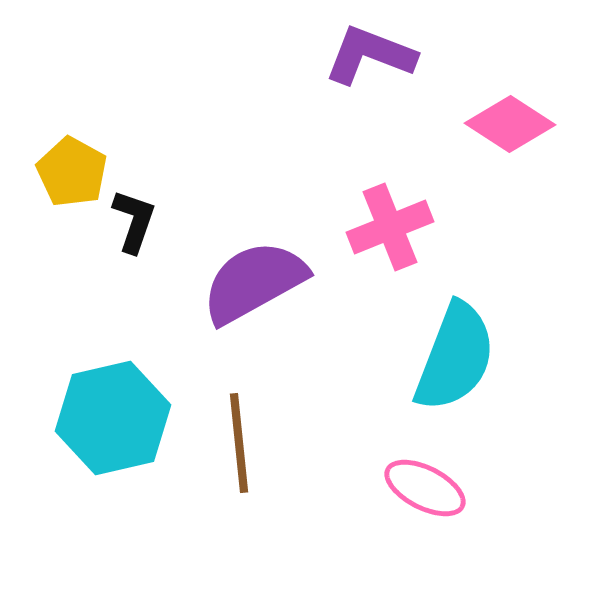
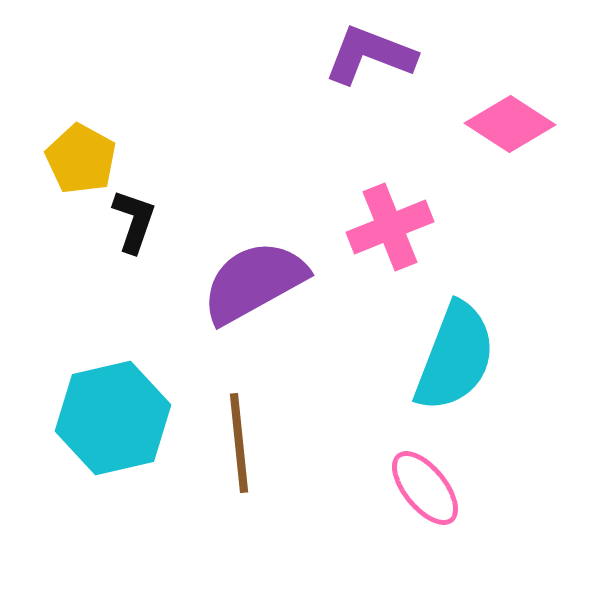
yellow pentagon: moved 9 px right, 13 px up
pink ellipse: rotated 24 degrees clockwise
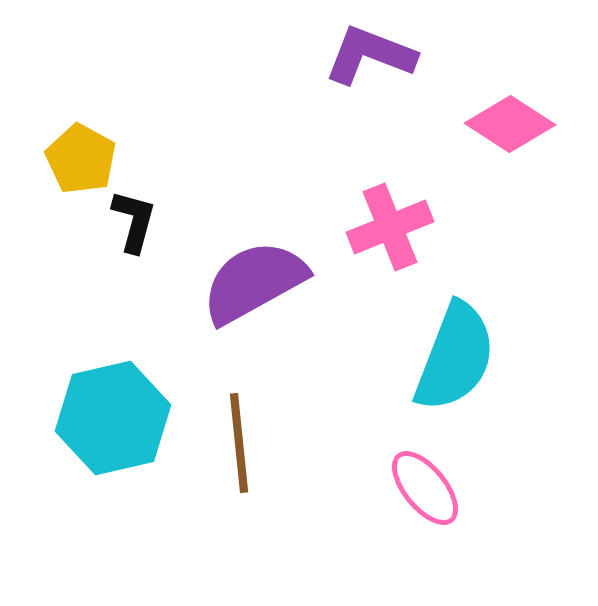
black L-shape: rotated 4 degrees counterclockwise
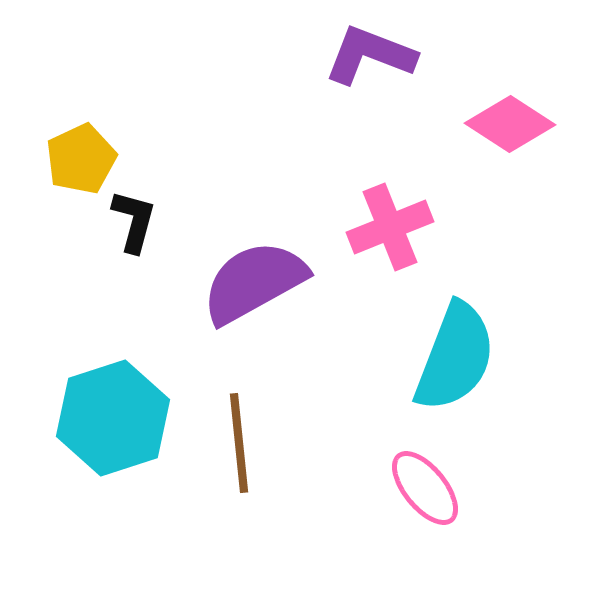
yellow pentagon: rotated 18 degrees clockwise
cyan hexagon: rotated 5 degrees counterclockwise
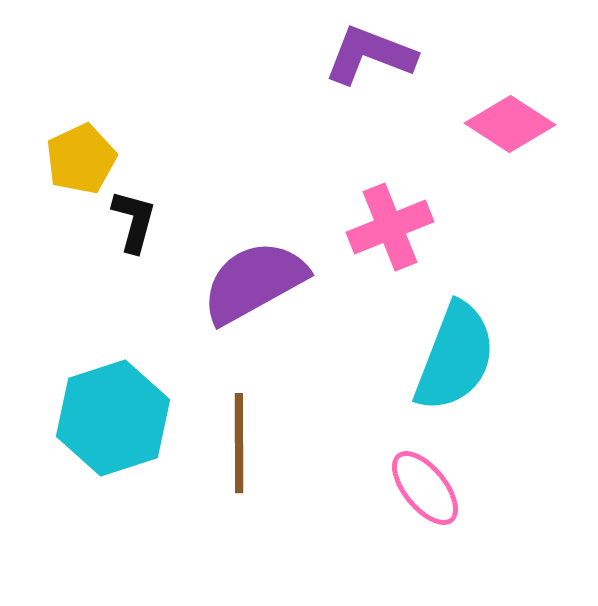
brown line: rotated 6 degrees clockwise
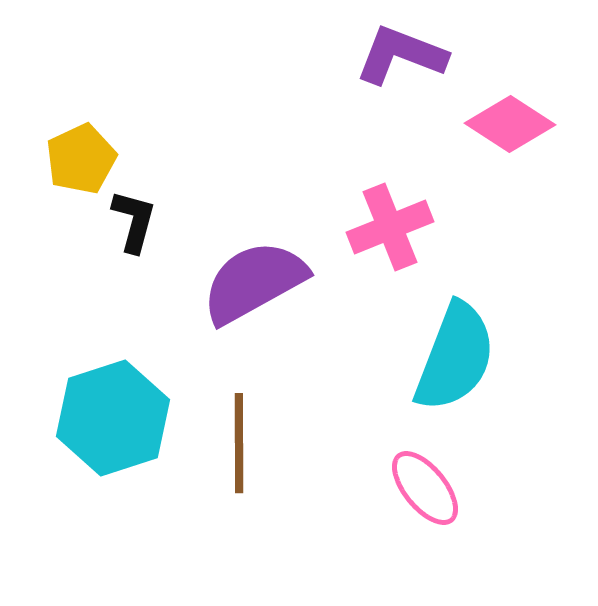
purple L-shape: moved 31 px right
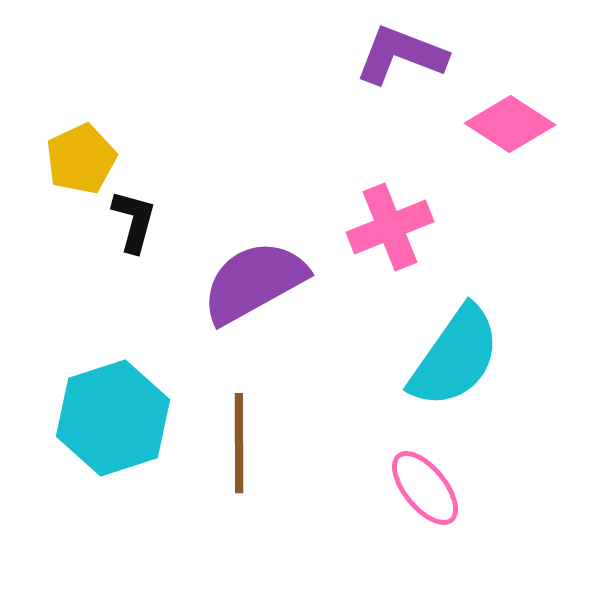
cyan semicircle: rotated 14 degrees clockwise
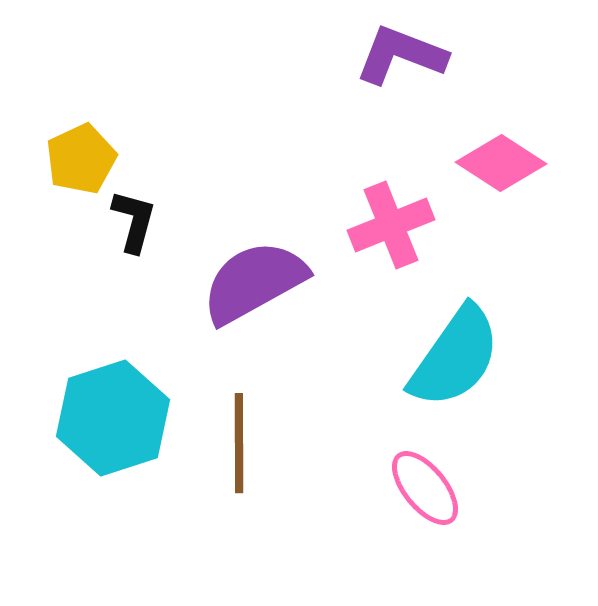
pink diamond: moved 9 px left, 39 px down
pink cross: moved 1 px right, 2 px up
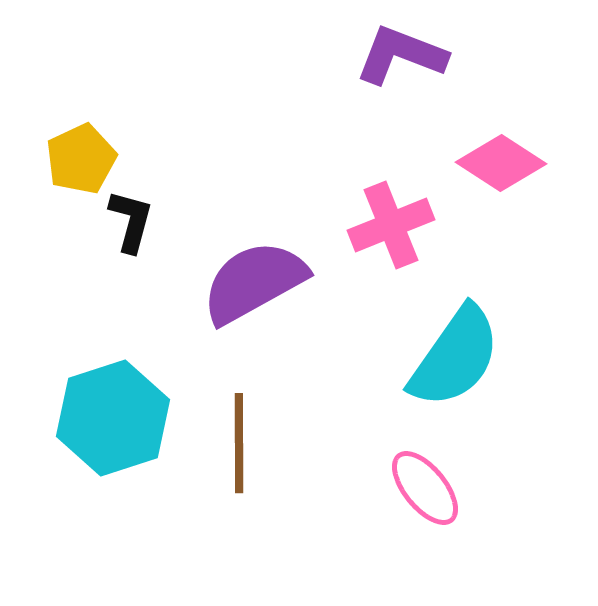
black L-shape: moved 3 px left
